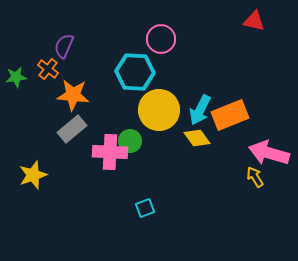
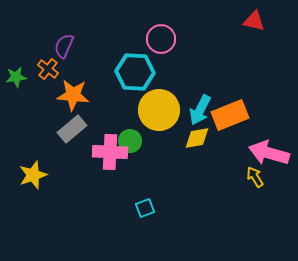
yellow diamond: rotated 64 degrees counterclockwise
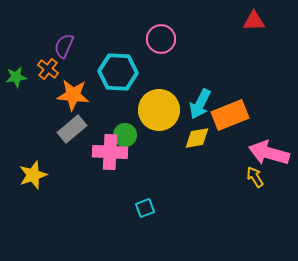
red triangle: rotated 15 degrees counterclockwise
cyan hexagon: moved 17 px left
cyan arrow: moved 6 px up
green circle: moved 5 px left, 6 px up
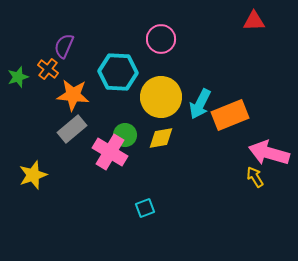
green star: moved 2 px right; rotated 10 degrees counterclockwise
yellow circle: moved 2 px right, 13 px up
yellow diamond: moved 36 px left
pink cross: rotated 28 degrees clockwise
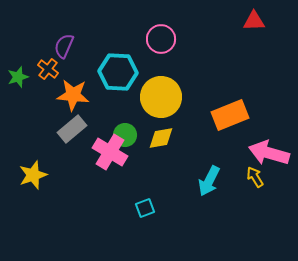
cyan arrow: moved 9 px right, 77 px down
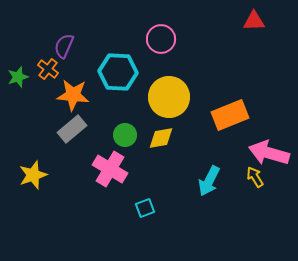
yellow circle: moved 8 px right
pink cross: moved 17 px down
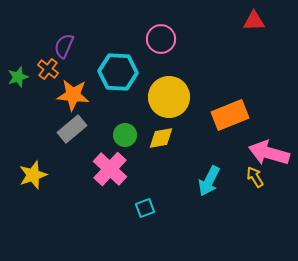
pink cross: rotated 12 degrees clockwise
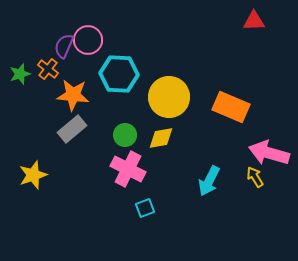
pink circle: moved 73 px left, 1 px down
cyan hexagon: moved 1 px right, 2 px down
green star: moved 2 px right, 3 px up
orange rectangle: moved 1 px right, 8 px up; rotated 45 degrees clockwise
pink cross: moved 18 px right; rotated 16 degrees counterclockwise
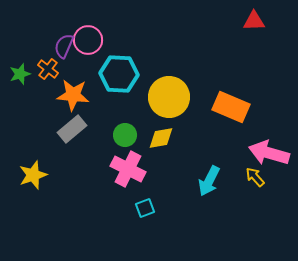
yellow arrow: rotated 10 degrees counterclockwise
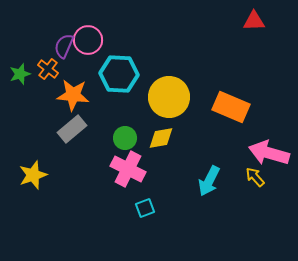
green circle: moved 3 px down
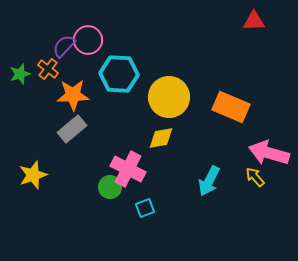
purple semicircle: rotated 20 degrees clockwise
orange star: rotated 8 degrees counterclockwise
green circle: moved 15 px left, 49 px down
